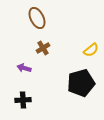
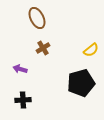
purple arrow: moved 4 px left, 1 px down
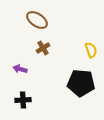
brown ellipse: moved 2 px down; rotated 30 degrees counterclockwise
yellow semicircle: rotated 70 degrees counterclockwise
black pentagon: rotated 20 degrees clockwise
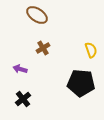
brown ellipse: moved 5 px up
black cross: moved 1 px up; rotated 35 degrees counterclockwise
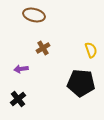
brown ellipse: moved 3 px left; rotated 20 degrees counterclockwise
purple arrow: moved 1 px right; rotated 24 degrees counterclockwise
black cross: moved 5 px left
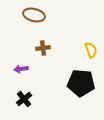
brown cross: rotated 24 degrees clockwise
black cross: moved 6 px right
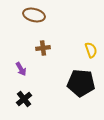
purple arrow: rotated 112 degrees counterclockwise
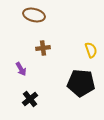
black cross: moved 6 px right
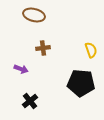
purple arrow: rotated 40 degrees counterclockwise
black cross: moved 2 px down
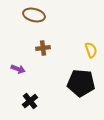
purple arrow: moved 3 px left
